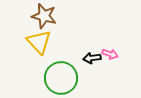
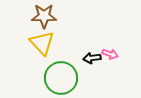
brown star: rotated 15 degrees counterclockwise
yellow triangle: moved 3 px right, 1 px down
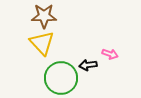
black arrow: moved 4 px left, 7 px down
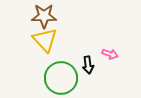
yellow triangle: moved 3 px right, 3 px up
black arrow: rotated 90 degrees counterclockwise
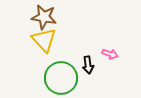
brown star: moved 1 px down; rotated 10 degrees clockwise
yellow triangle: moved 1 px left
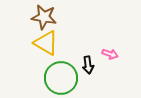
yellow triangle: moved 2 px right, 3 px down; rotated 16 degrees counterclockwise
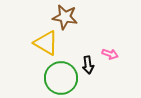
brown star: moved 21 px right
